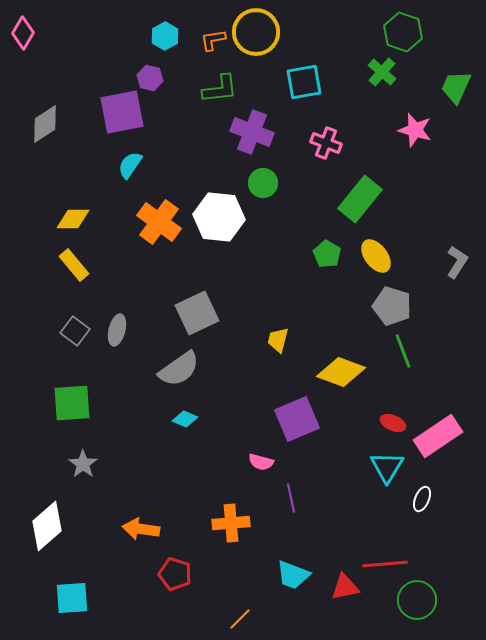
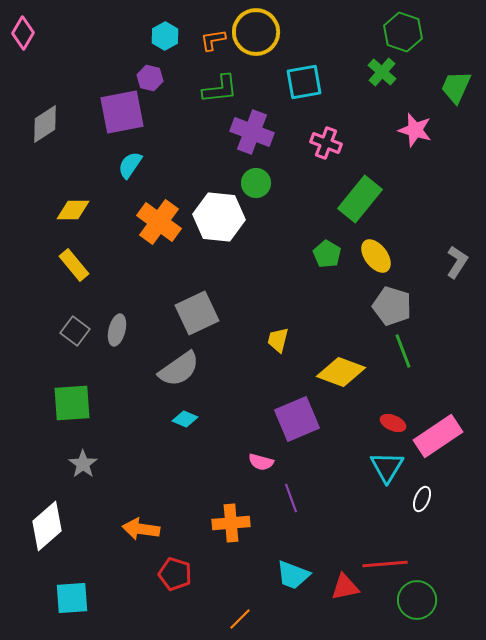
green circle at (263, 183): moved 7 px left
yellow diamond at (73, 219): moved 9 px up
purple line at (291, 498): rotated 8 degrees counterclockwise
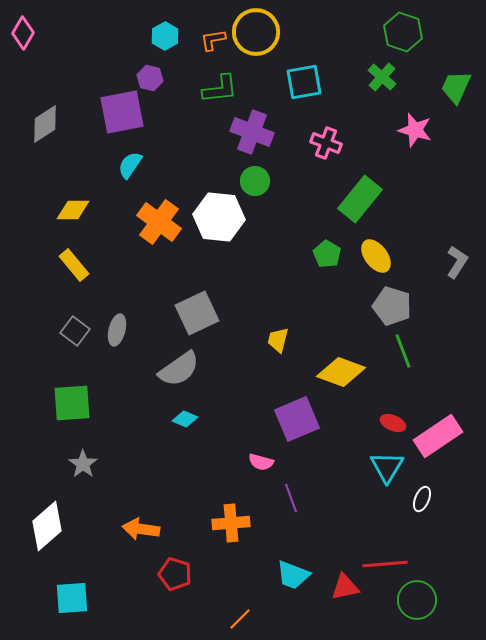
green cross at (382, 72): moved 5 px down
green circle at (256, 183): moved 1 px left, 2 px up
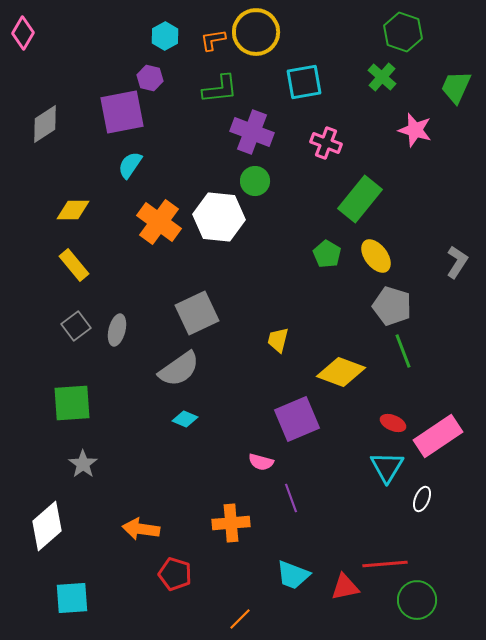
gray square at (75, 331): moved 1 px right, 5 px up; rotated 16 degrees clockwise
